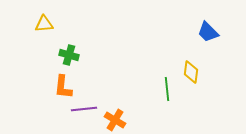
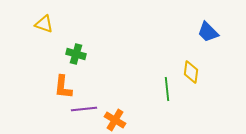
yellow triangle: rotated 24 degrees clockwise
green cross: moved 7 px right, 1 px up
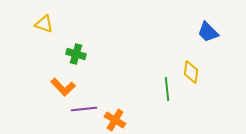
orange L-shape: rotated 50 degrees counterclockwise
